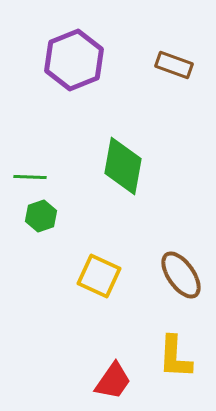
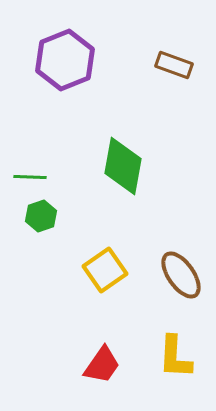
purple hexagon: moved 9 px left
yellow square: moved 6 px right, 6 px up; rotated 30 degrees clockwise
red trapezoid: moved 11 px left, 16 px up
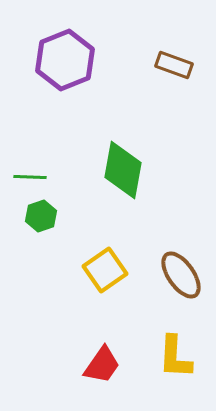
green diamond: moved 4 px down
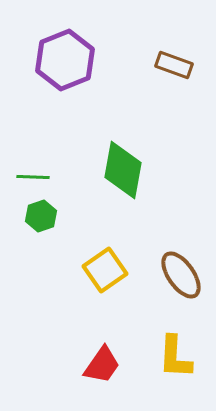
green line: moved 3 px right
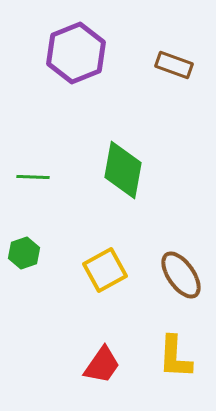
purple hexagon: moved 11 px right, 7 px up
green hexagon: moved 17 px left, 37 px down
yellow square: rotated 6 degrees clockwise
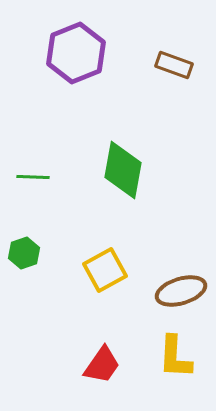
brown ellipse: moved 16 px down; rotated 72 degrees counterclockwise
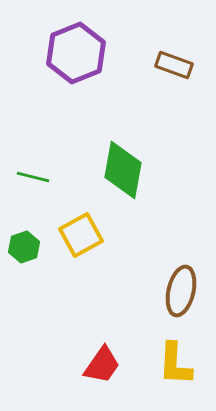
green line: rotated 12 degrees clockwise
green hexagon: moved 6 px up
yellow square: moved 24 px left, 35 px up
brown ellipse: rotated 60 degrees counterclockwise
yellow L-shape: moved 7 px down
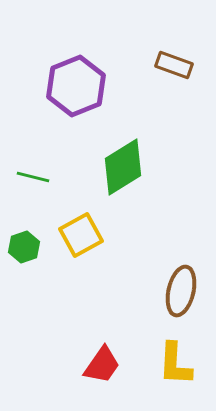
purple hexagon: moved 33 px down
green diamond: moved 3 px up; rotated 48 degrees clockwise
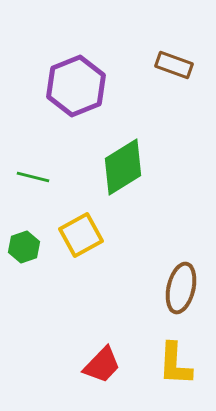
brown ellipse: moved 3 px up
red trapezoid: rotated 9 degrees clockwise
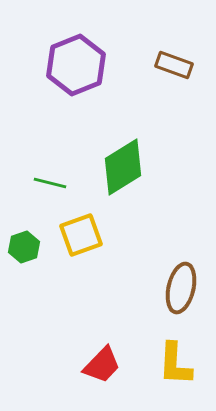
purple hexagon: moved 21 px up
green line: moved 17 px right, 6 px down
yellow square: rotated 9 degrees clockwise
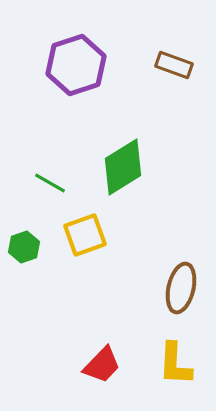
purple hexagon: rotated 4 degrees clockwise
green line: rotated 16 degrees clockwise
yellow square: moved 4 px right
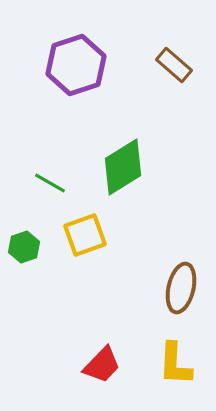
brown rectangle: rotated 21 degrees clockwise
